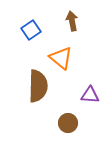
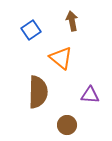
brown semicircle: moved 6 px down
brown circle: moved 1 px left, 2 px down
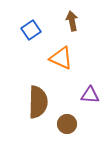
orange triangle: rotated 15 degrees counterclockwise
brown semicircle: moved 10 px down
brown circle: moved 1 px up
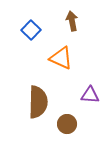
blue square: rotated 12 degrees counterclockwise
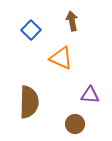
brown semicircle: moved 9 px left
brown circle: moved 8 px right
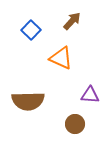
brown arrow: rotated 54 degrees clockwise
brown semicircle: moved 1 px left, 1 px up; rotated 88 degrees clockwise
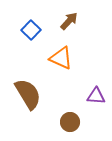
brown arrow: moved 3 px left
purple triangle: moved 6 px right, 1 px down
brown semicircle: moved 7 px up; rotated 120 degrees counterclockwise
brown circle: moved 5 px left, 2 px up
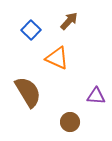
orange triangle: moved 4 px left
brown semicircle: moved 2 px up
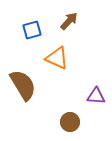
blue square: moved 1 px right; rotated 30 degrees clockwise
brown semicircle: moved 5 px left, 7 px up
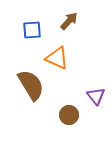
blue square: rotated 12 degrees clockwise
brown semicircle: moved 8 px right
purple triangle: rotated 48 degrees clockwise
brown circle: moved 1 px left, 7 px up
